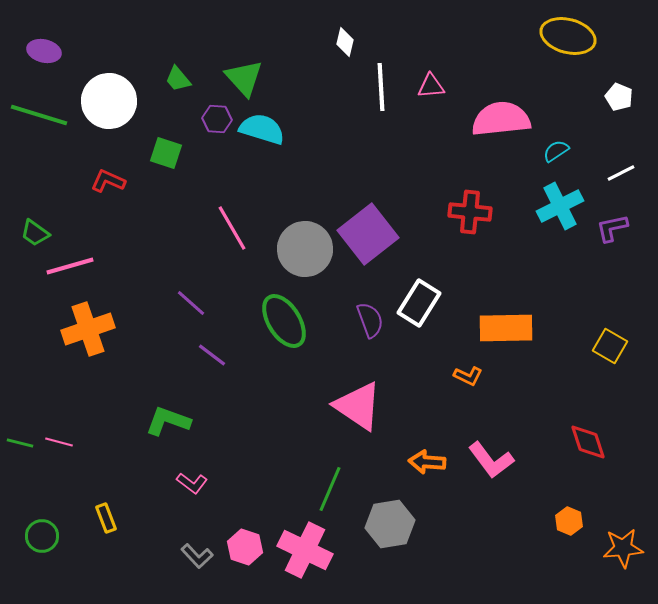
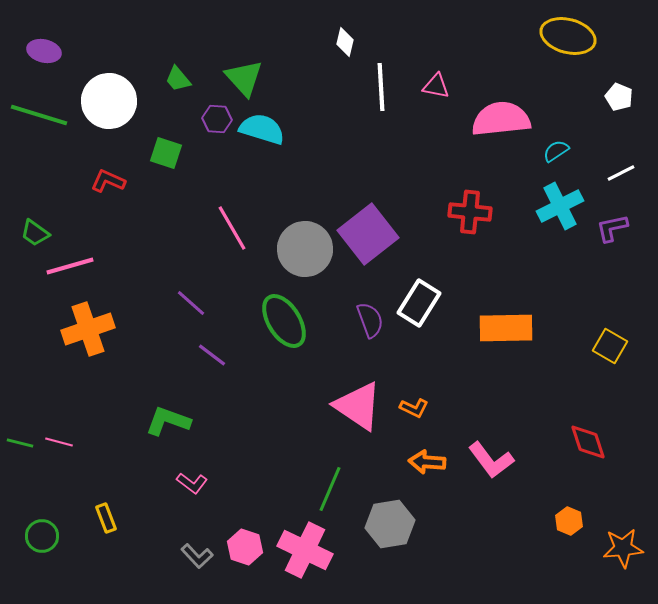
pink triangle at (431, 86): moved 5 px right; rotated 16 degrees clockwise
orange L-shape at (468, 376): moved 54 px left, 32 px down
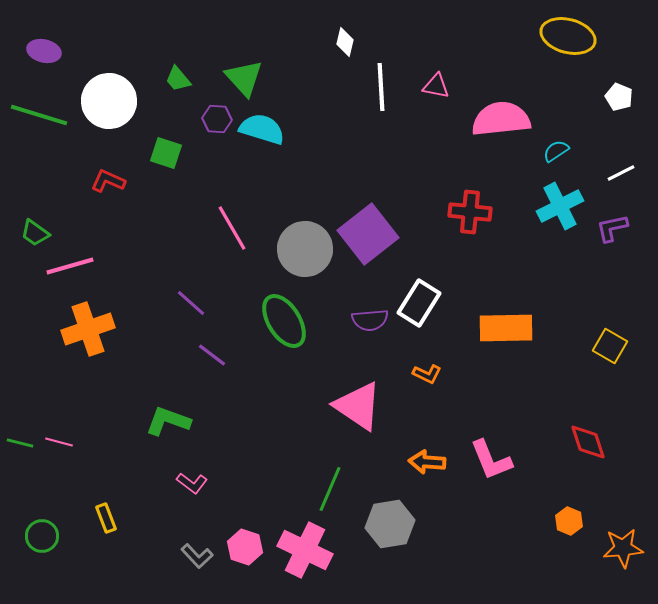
purple semicircle at (370, 320): rotated 105 degrees clockwise
orange L-shape at (414, 408): moved 13 px right, 34 px up
pink L-shape at (491, 460): rotated 15 degrees clockwise
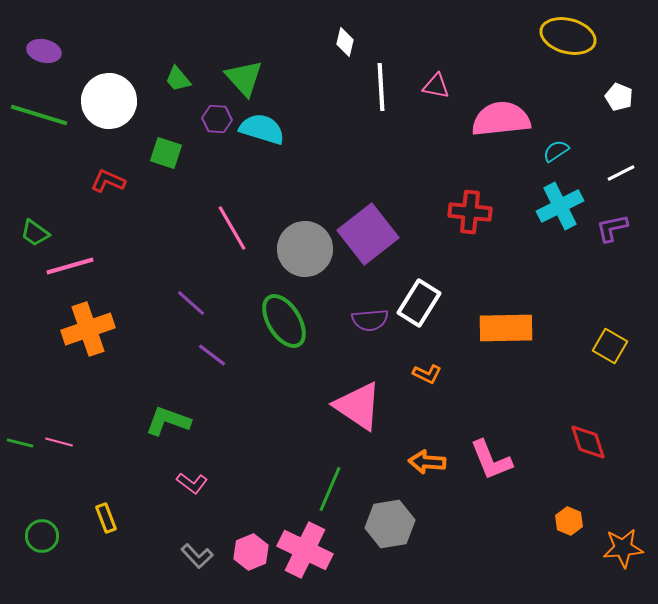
pink hexagon at (245, 547): moved 6 px right, 5 px down; rotated 20 degrees clockwise
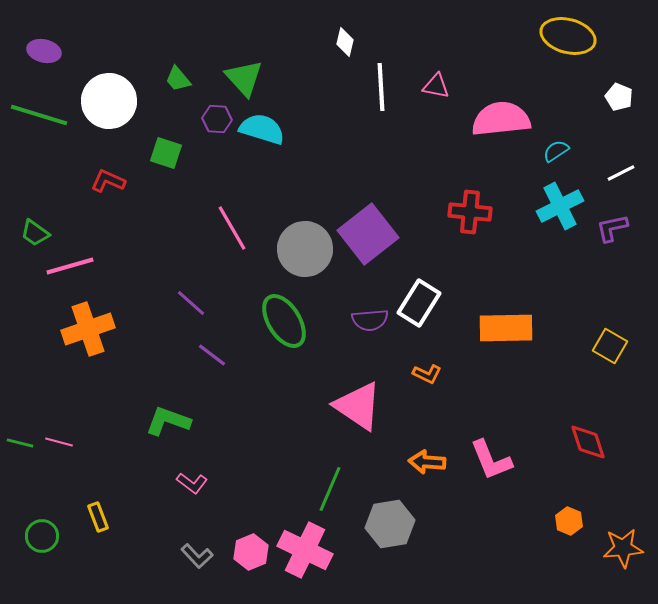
yellow rectangle at (106, 518): moved 8 px left, 1 px up
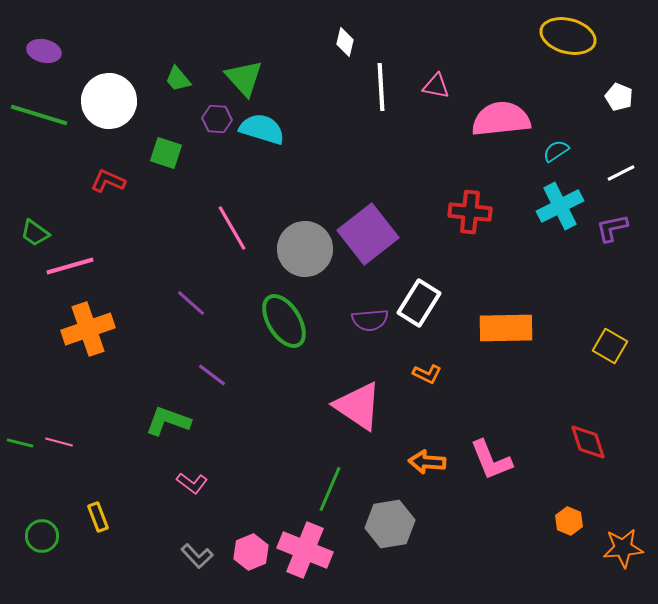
purple line at (212, 355): moved 20 px down
pink cross at (305, 550): rotated 4 degrees counterclockwise
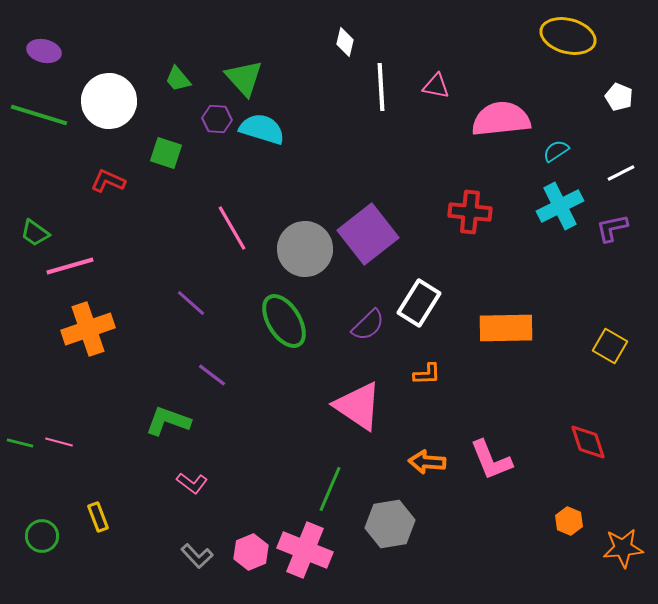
purple semicircle at (370, 320): moved 2 px left, 5 px down; rotated 39 degrees counterclockwise
orange L-shape at (427, 374): rotated 28 degrees counterclockwise
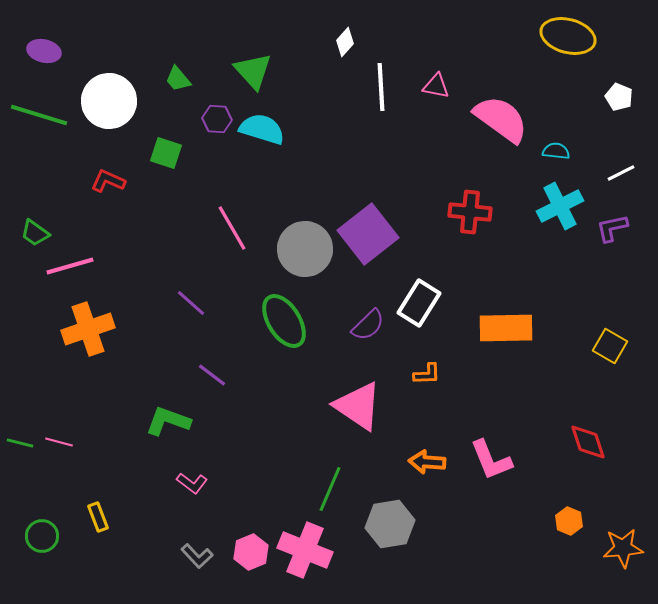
white diamond at (345, 42): rotated 28 degrees clockwise
green triangle at (244, 78): moved 9 px right, 7 px up
pink semicircle at (501, 119): rotated 42 degrees clockwise
cyan semicircle at (556, 151): rotated 40 degrees clockwise
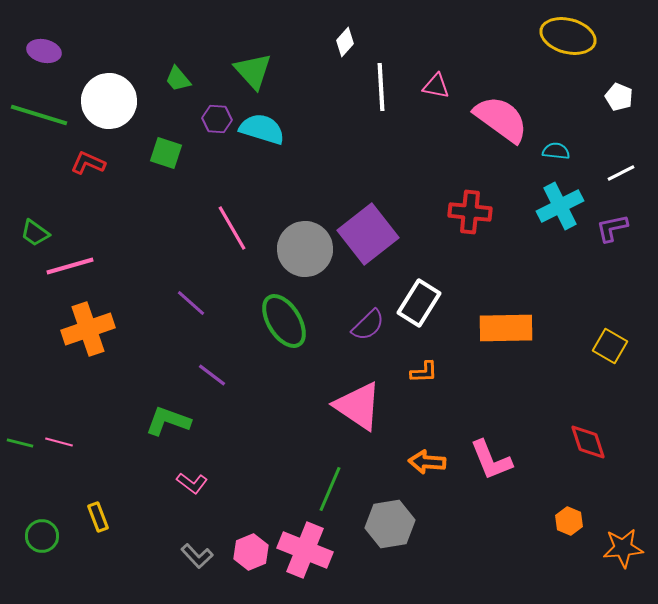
red L-shape at (108, 181): moved 20 px left, 18 px up
orange L-shape at (427, 374): moved 3 px left, 2 px up
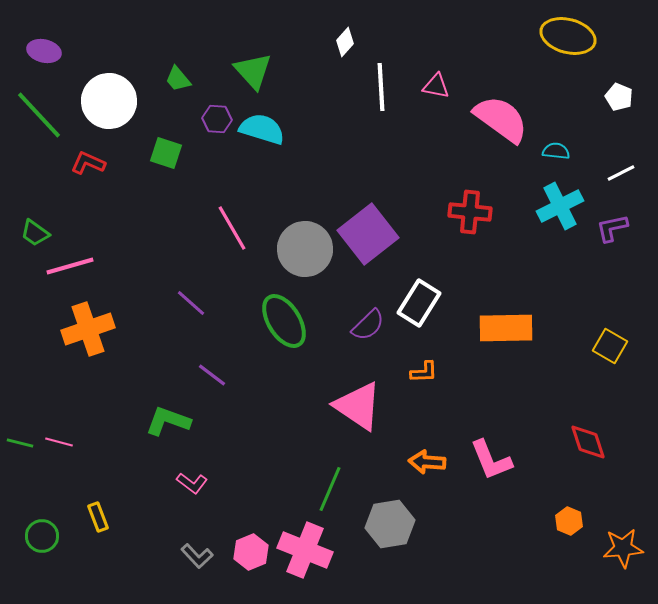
green line at (39, 115): rotated 30 degrees clockwise
